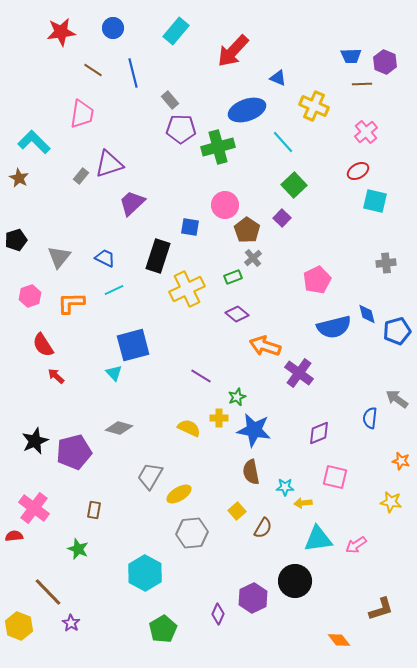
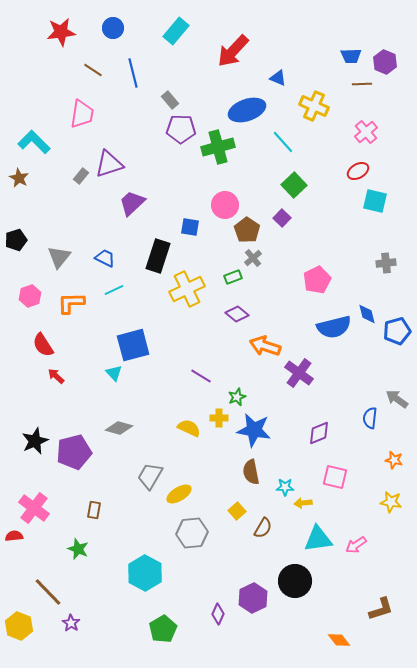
orange star at (401, 461): moved 7 px left, 1 px up
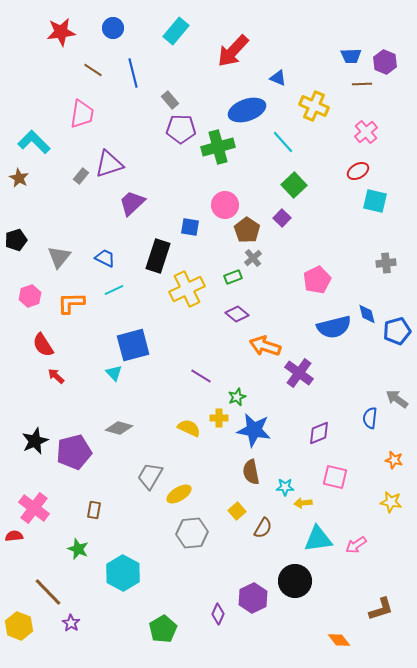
cyan hexagon at (145, 573): moved 22 px left
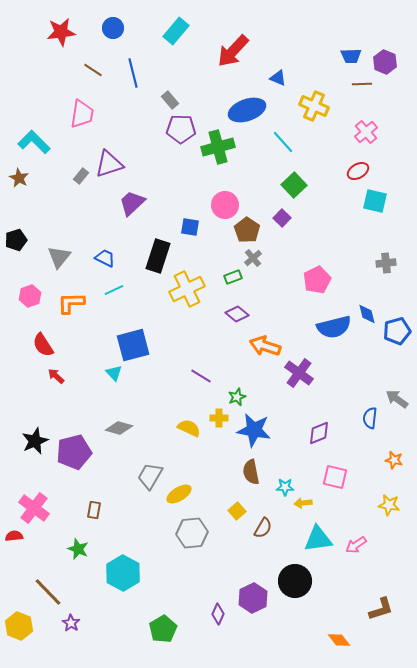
yellow star at (391, 502): moved 2 px left, 3 px down
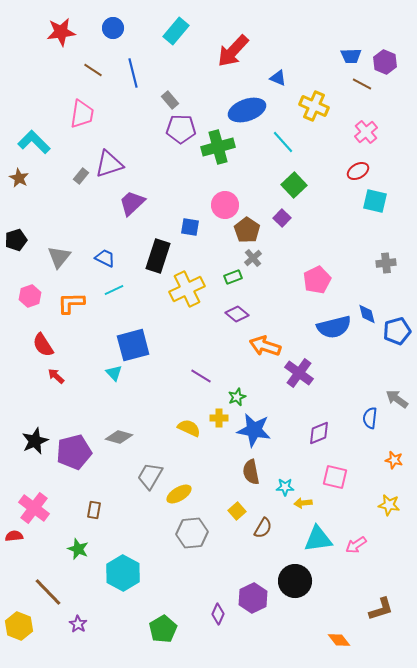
brown line at (362, 84): rotated 30 degrees clockwise
gray diamond at (119, 428): moved 9 px down
purple star at (71, 623): moved 7 px right, 1 px down
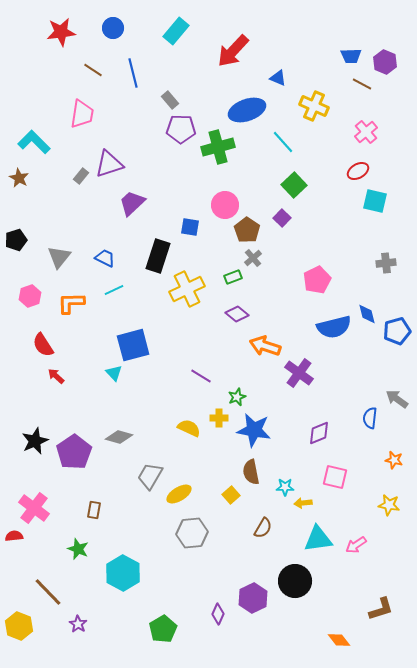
purple pentagon at (74, 452): rotated 20 degrees counterclockwise
yellow square at (237, 511): moved 6 px left, 16 px up
